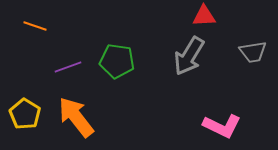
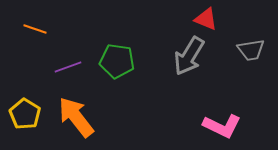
red triangle: moved 2 px right, 3 px down; rotated 25 degrees clockwise
orange line: moved 3 px down
gray trapezoid: moved 2 px left, 2 px up
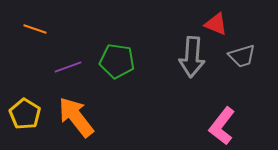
red triangle: moved 10 px right, 5 px down
gray trapezoid: moved 9 px left, 6 px down; rotated 8 degrees counterclockwise
gray arrow: moved 3 px right, 1 px down; rotated 27 degrees counterclockwise
pink L-shape: rotated 102 degrees clockwise
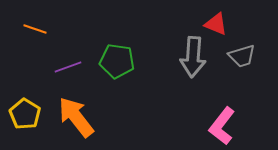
gray arrow: moved 1 px right
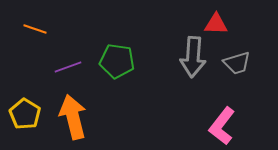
red triangle: rotated 20 degrees counterclockwise
gray trapezoid: moved 5 px left, 7 px down
orange arrow: moved 3 px left; rotated 24 degrees clockwise
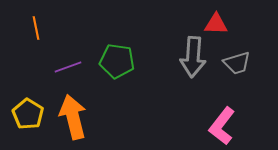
orange line: moved 1 px right, 1 px up; rotated 60 degrees clockwise
yellow pentagon: moved 3 px right
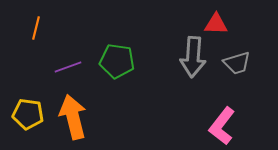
orange line: rotated 25 degrees clockwise
yellow pentagon: rotated 24 degrees counterclockwise
